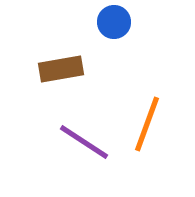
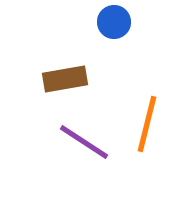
brown rectangle: moved 4 px right, 10 px down
orange line: rotated 6 degrees counterclockwise
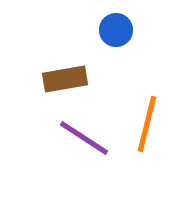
blue circle: moved 2 px right, 8 px down
purple line: moved 4 px up
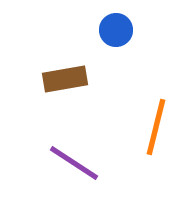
orange line: moved 9 px right, 3 px down
purple line: moved 10 px left, 25 px down
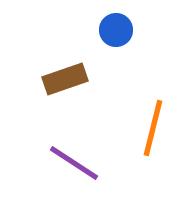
brown rectangle: rotated 9 degrees counterclockwise
orange line: moved 3 px left, 1 px down
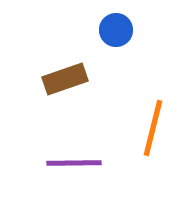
purple line: rotated 34 degrees counterclockwise
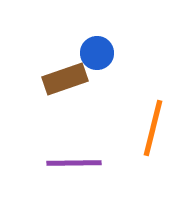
blue circle: moved 19 px left, 23 px down
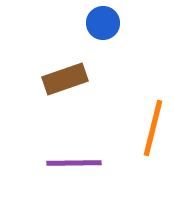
blue circle: moved 6 px right, 30 px up
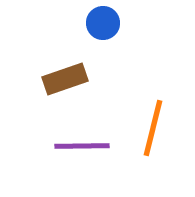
purple line: moved 8 px right, 17 px up
